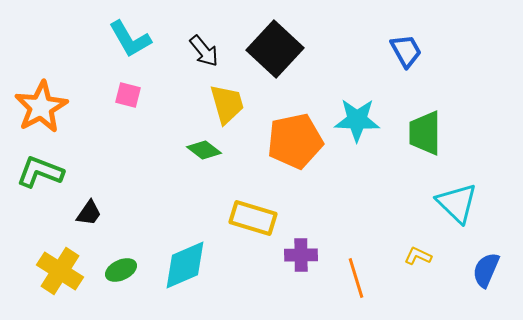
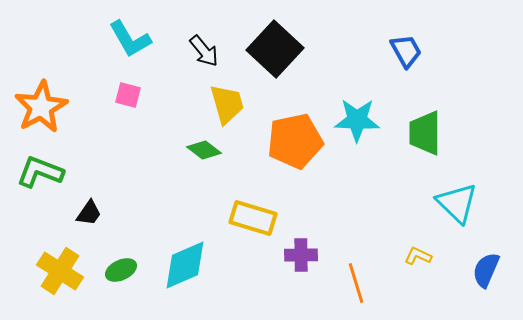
orange line: moved 5 px down
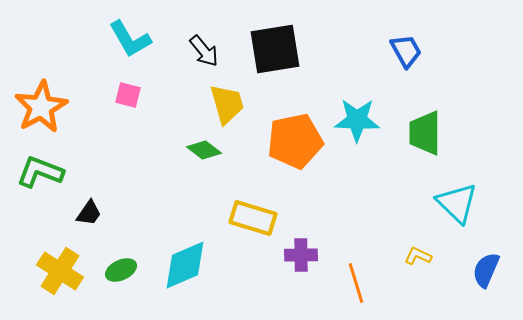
black square: rotated 38 degrees clockwise
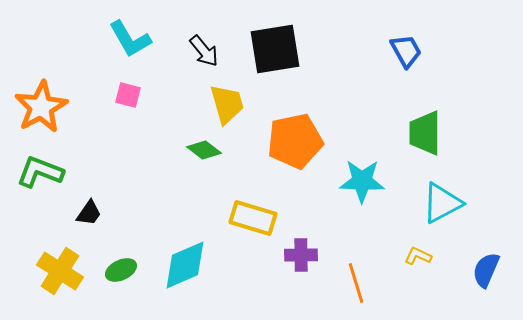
cyan star: moved 5 px right, 61 px down
cyan triangle: moved 15 px left; rotated 48 degrees clockwise
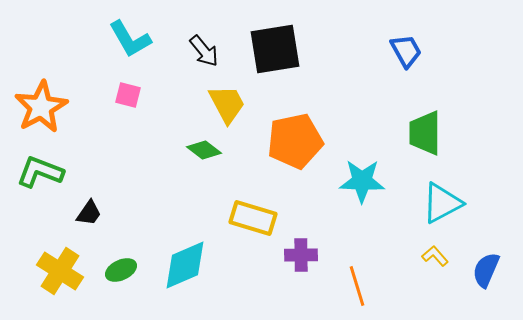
yellow trapezoid: rotated 12 degrees counterclockwise
yellow L-shape: moved 17 px right; rotated 24 degrees clockwise
orange line: moved 1 px right, 3 px down
